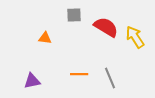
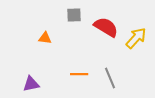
yellow arrow: moved 1 px right, 1 px down; rotated 75 degrees clockwise
purple triangle: moved 1 px left, 3 px down
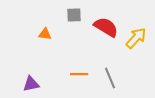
orange triangle: moved 4 px up
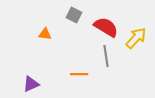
gray square: rotated 28 degrees clockwise
gray line: moved 4 px left, 22 px up; rotated 15 degrees clockwise
purple triangle: rotated 12 degrees counterclockwise
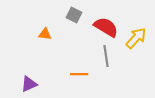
purple triangle: moved 2 px left
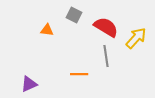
orange triangle: moved 2 px right, 4 px up
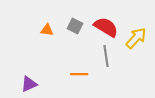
gray square: moved 1 px right, 11 px down
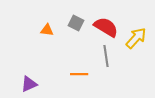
gray square: moved 1 px right, 3 px up
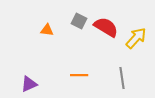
gray square: moved 3 px right, 2 px up
gray line: moved 16 px right, 22 px down
orange line: moved 1 px down
